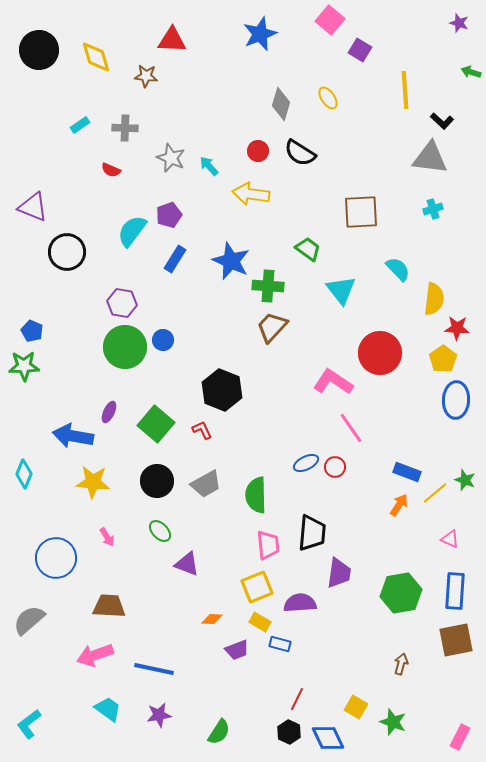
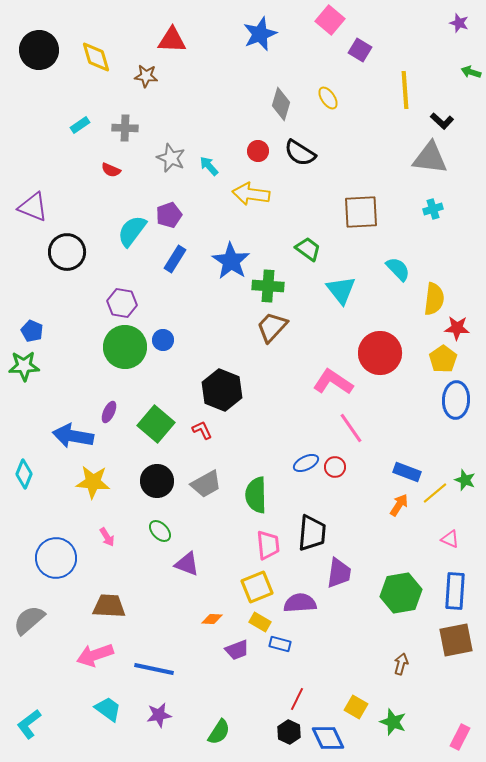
blue star at (231, 261): rotated 9 degrees clockwise
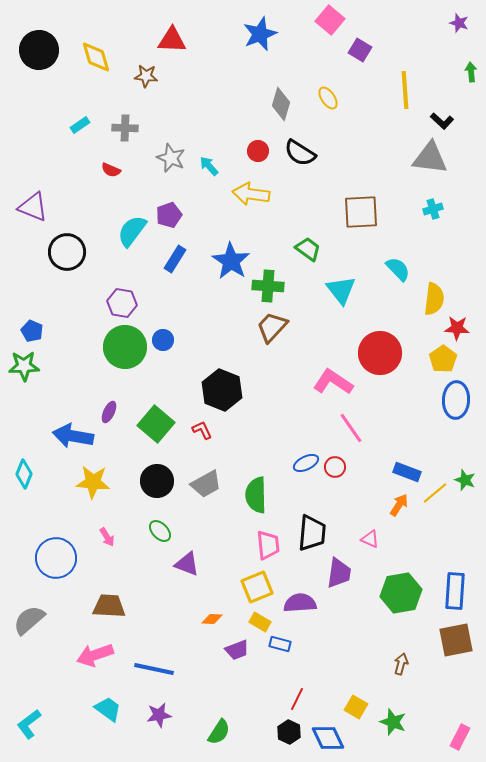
green arrow at (471, 72): rotated 66 degrees clockwise
pink triangle at (450, 539): moved 80 px left
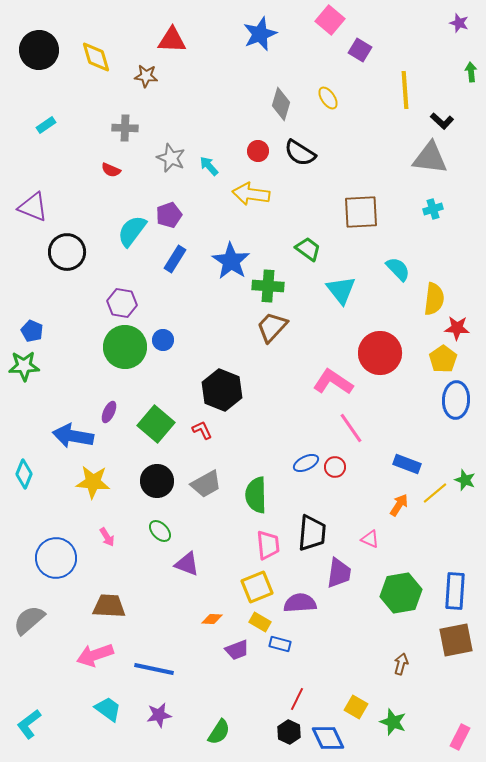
cyan rectangle at (80, 125): moved 34 px left
blue rectangle at (407, 472): moved 8 px up
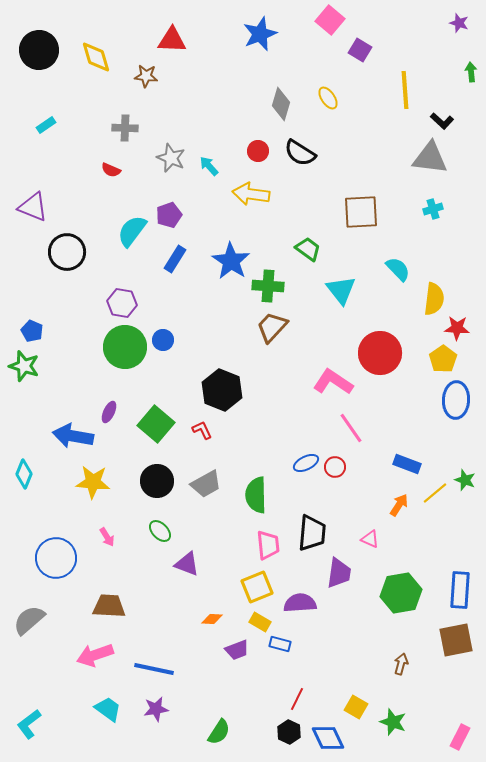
green star at (24, 366): rotated 20 degrees clockwise
blue rectangle at (455, 591): moved 5 px right, 1 px up
purple star at (159, 715): moved 3 px left, 6 px up
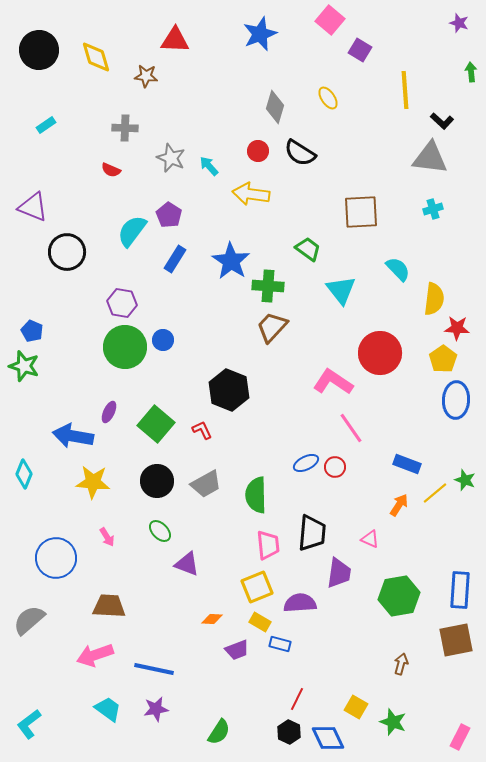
red triangle at (172, 40): moved 3 px right
gray diamond at (281, 104): moved 6 px left, 3 px down
purple pentagon at (169, 215): rotated 20 degrees counterclockwise
black hexagon at (222, 390): moved 7 px right
green hexagon at (401, 593): moved 2 px left, 3 px down
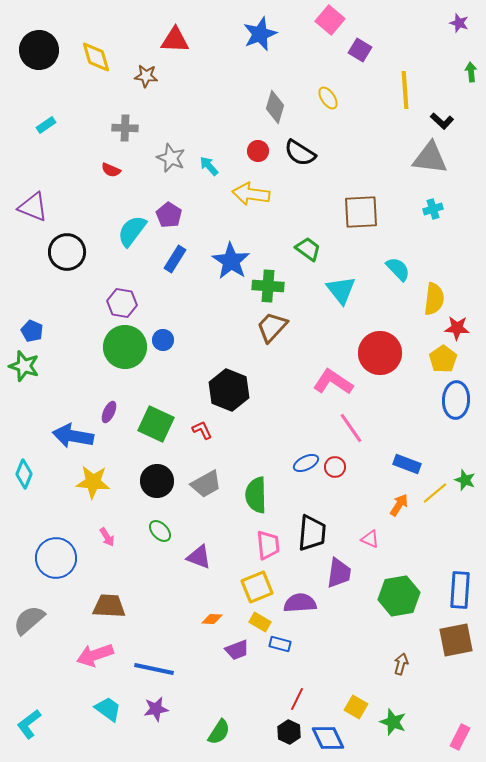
green square at (156, 424): rotated 15 degrees counterclockwise
purple triangle at (187, 564): moved 12 px right, 7 px up
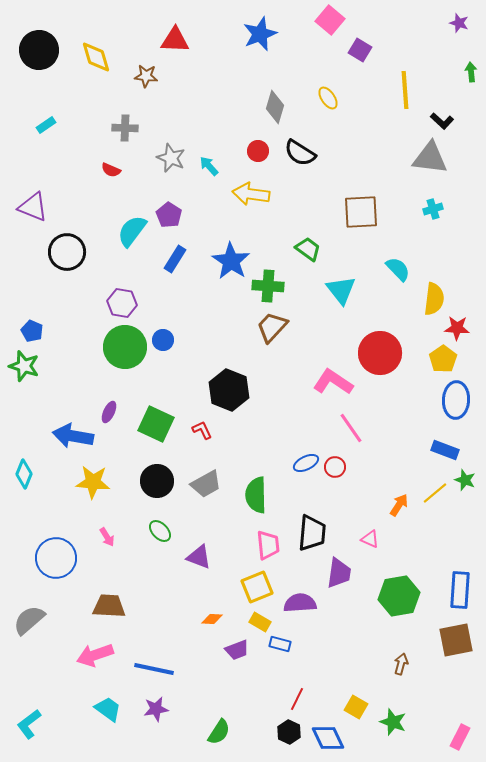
blue rectangle at (407, 464): moved 38 px right, 14 px up
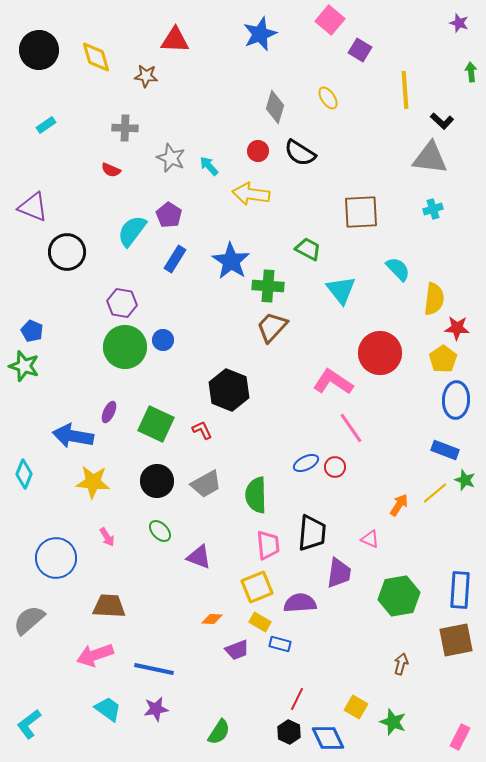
green trapezoid at (308, 249): rotated 8 degrees counterclockwise
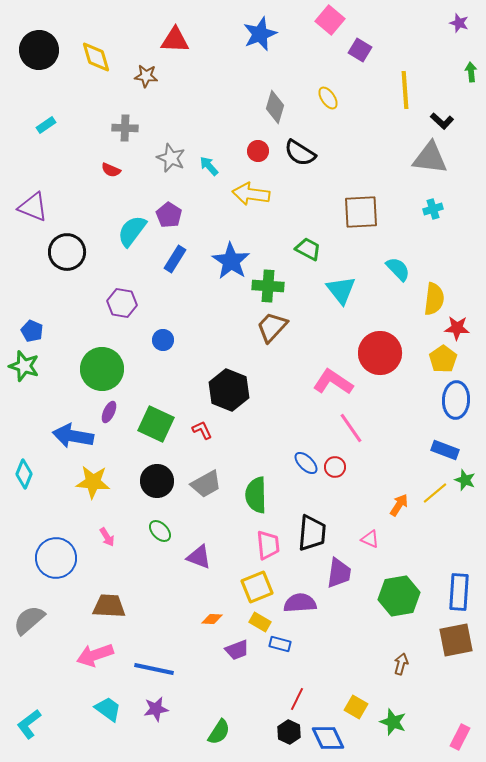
green circle at (125, 347): moved 23 px left, 22 px down
blue ellipse at (306, 463): rotated 70 degrees clockwise
blue rectangle at (460, 590): moved 1 px left, 2 px down
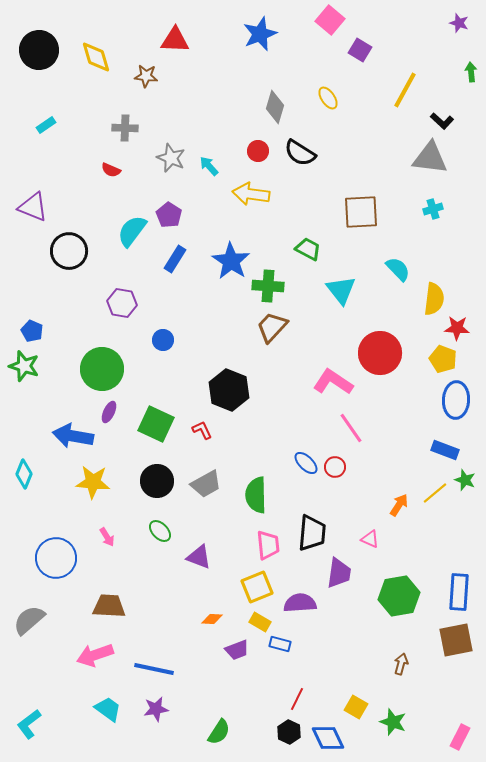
yellow line at (405, 90): rotated 33 degrees clockwise
black circle at (67, 252): moved 2 px right, 1 px up
yellow pentagon at (443, 359): rotated 16 degrees counterclockwise
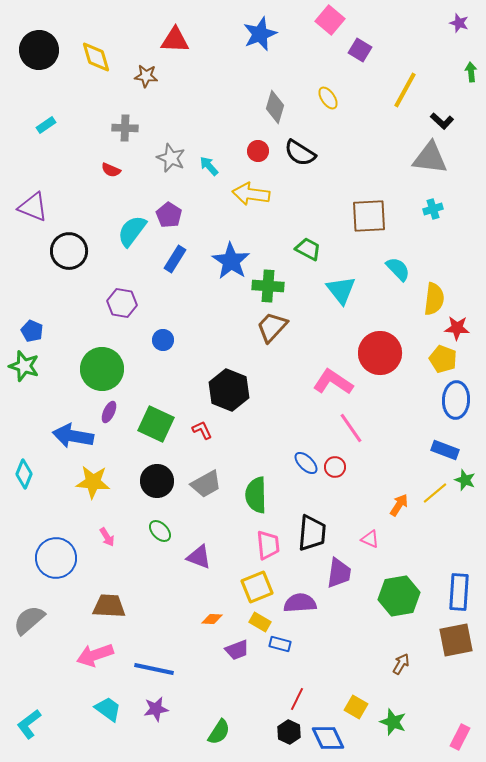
brown square at (361, 212): moved 8 px right, 4 px down
brown arrow at (401, 664): rotated 15 degrees clockwise
